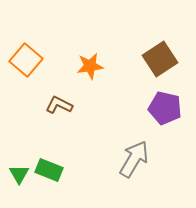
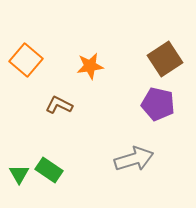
brown square: moved 5 px right
purple pentagon: moved 7 px left, 4 px up
gray arrow: rotated 42 degrees clockwise
green rectangle: rotated 12 degrees clockwise
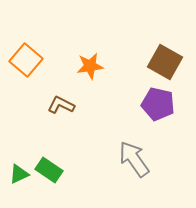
brown square: moved 3 px down; rotated 28 degrees counterclockwise
brown L-shape: moved 2 px right
gray arrow: rotated 108 degrees counterclockwise
green triangle: rotated 35 degrees clockwise
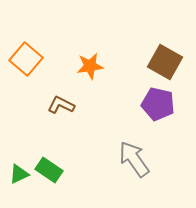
orange square: moved 1 px up
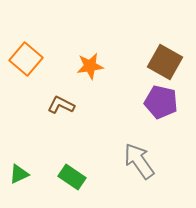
purple pentagon: moved 3 px right, 2 px up
gray arrow: moved 5 px right, 2 px down
green rectangle: moved 23 px right, 7 px down
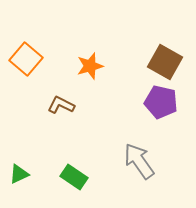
orange star: rotated 8 degrees counterclockwise
green rectangle: moved 2 px right
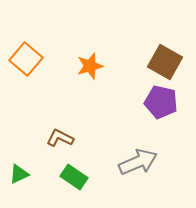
brown L-shape: moved 1 px left, 33 px down
gray arrow: moved 1 px left, 1 px down; rotated 102 degrees clockwise
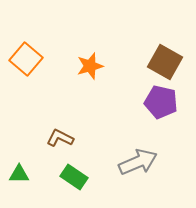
green triangle: rotated 25 degrees clockwise
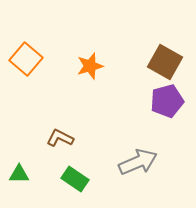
purple pentagon: moved 6 px right, 1 px up; rotated 28 degrees counterclockwise
green rectangle: moved 1 px right, 2 px down
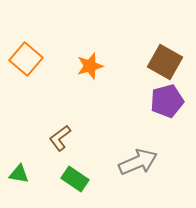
brown L-shape: rotated 64 degrees counterclockwise
green triangle: rotated 10 degrees clockwise
